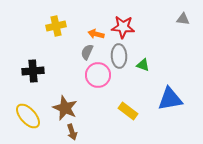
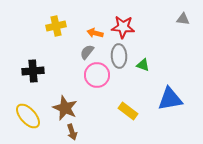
orange arrow: moved 1 px left, 1 px up
gray semicircle: rotated 14 degrees clockwise
pink circle: moved 1 px left
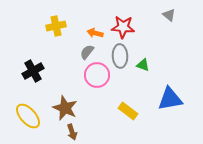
gray triangle: moved 14 px left, 4 px up; rotated 32 degrees clockwise
gray ellipse: moved 1 px right
black cross: rotated 25 degrees counterclockwise
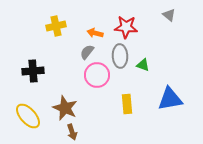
red star: moved 3 px right
black cross: rotated 25 degrees clockwise
yellow rectangle: moved 1 px left, 7 px up; rotated 48 degrees clockwise
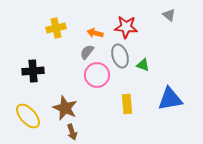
yellow cross: moved 2 px down
gray ellipse: rotated 15 degrees counterclockwise
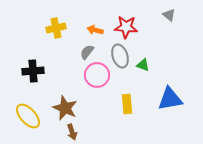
orange arrow: moved 3 px up
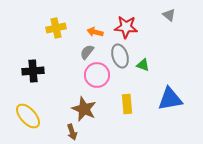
orange arrow: moved 2 px down
brown star: moved 19 px right, 1 px down
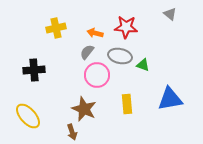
gray triangle: moved 1 px right, 1 px up
orange arrow: moved 1 px down
gray ellipse: rotated 60 degrees counterclockwise
black cross: moved 1 px right, 1 px up
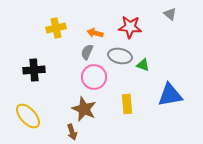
red star: moved 4 px right
gray semicircle: rotated 14 degrees counterclockwise
pink circle: moved 3 px left, 2 px down
blue triangle: moved 4 px up
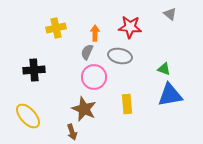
orange arrow: rotated 77 degrees clockwise
green triangle: moved 21 px right, 4 px down
